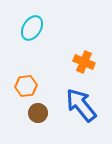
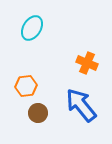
orange cross: moved 3 px right, 1 px down
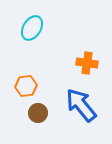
orange cross: rotated 15 degrees counterclockwise
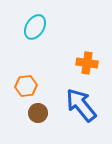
cyan ellipse: moved 3 px right, 1 px up
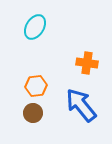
orange hexagon: moved 10 px right
brown circle: moved 5 px left
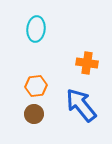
cyan ellipse: moved 1 px right, 2 px down; rotated 25 degrees counterclockwise
brown circle: moved 1 px right, 1 px down
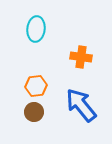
orange cross: moved 6 px left, 6 px up
brown circle: moved 2 px up
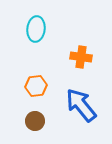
brown circle: moved 1 px right, 9 px down
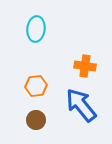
orange cross: moved 4 px right, 9 px down
brown circle: moved 1 px right, 1 px up
